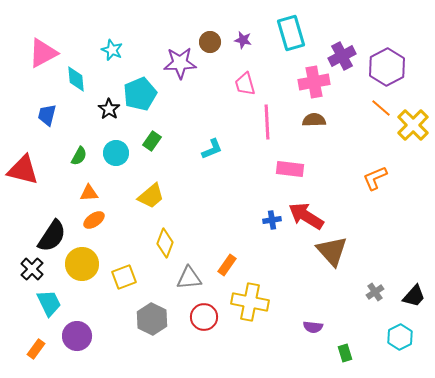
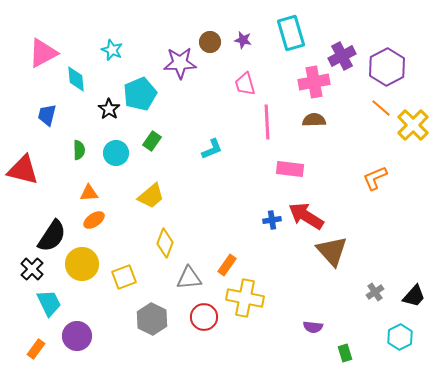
green semicircle at (79, 156): moved 6 px up; rotated 30 degrees counterclockwise
yellow cross at (250, 302): moved 5 px left, 4 px up
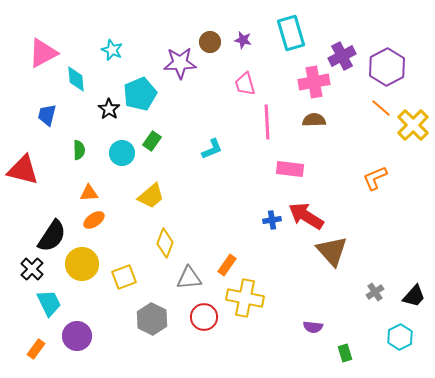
cyan circle at (116, 153): moved 6 px right
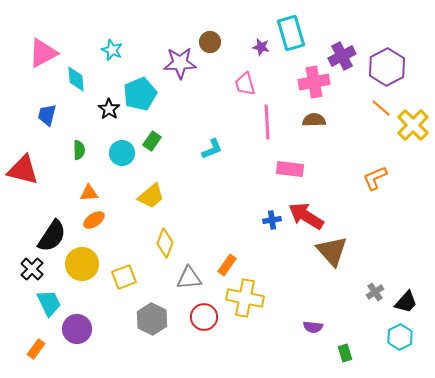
purple star at (243, 40): moved 18 px right, 7 px down
black trapezoid at (414, 296): moved 8 px left, 6 px down
purple circle at (77, 336): moved 7 px up
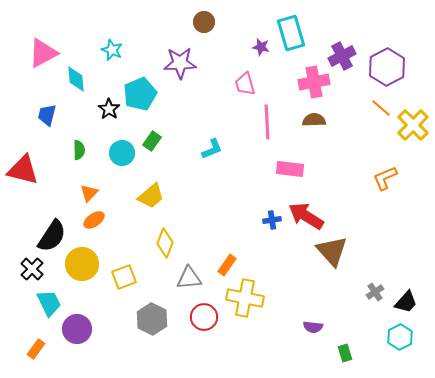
brown circle at (210, 42): moved 6 px left, 20 px up
orange L-shape at (375, 178): moved 10 px right
orange triangle at (89, 193): rotated 42 degrees counterclockwise
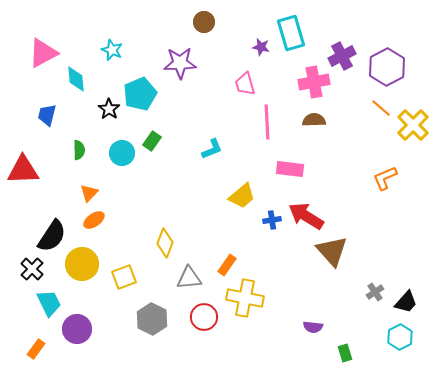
red triangle at (23, 170): rotated 16 degrees counterclockwise
yellow trapezoid at (151, 196): moved 91 px right
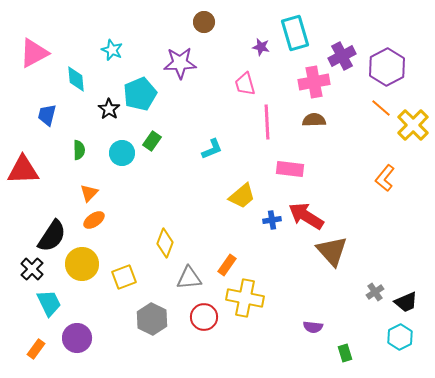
cyan rectangle at (291, 33): moved 4 px right
pink triangle at (43, 53): moved 9 px left
orange L-shape at (385, 178): rotated 28 degrees counterclockwise
black trapezoid at (406, 302): rotated 25 degrees clockwise
purple circle at (77, 329): moved 9 px down
